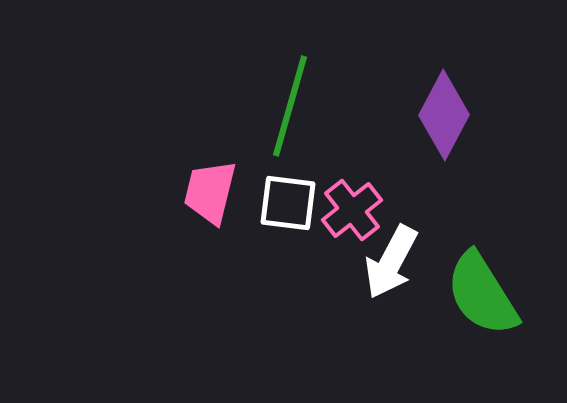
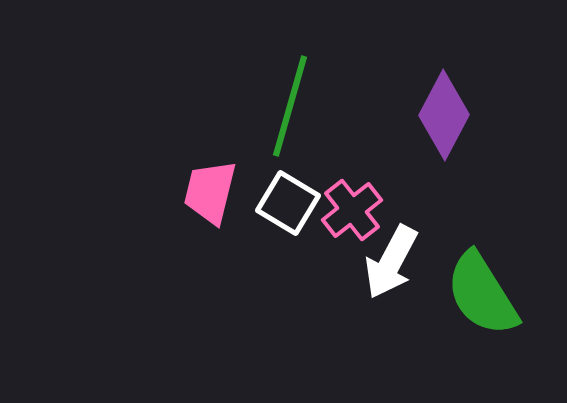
white square: rotated 24 degrees clockwise
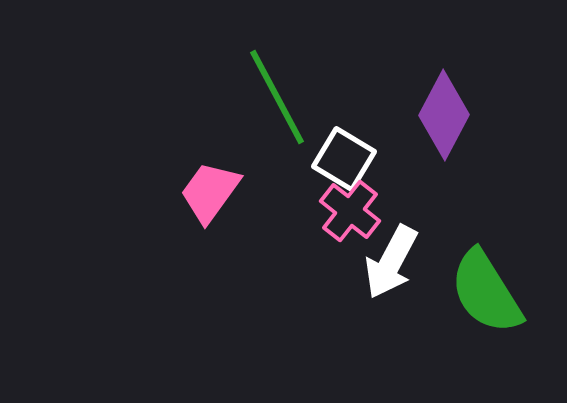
green line: moved 13 px left, 9 px up; rotated 44 degrees counterclockwise
pink trapezoid: rotated 22 degrees clockwise
white square: moved 56 px right, 44 px up
pink cross: moved 2 px left, 1 px down; rotated 14 degrees counterclockwise
green semicircle: moved 4 px right, 2 px up
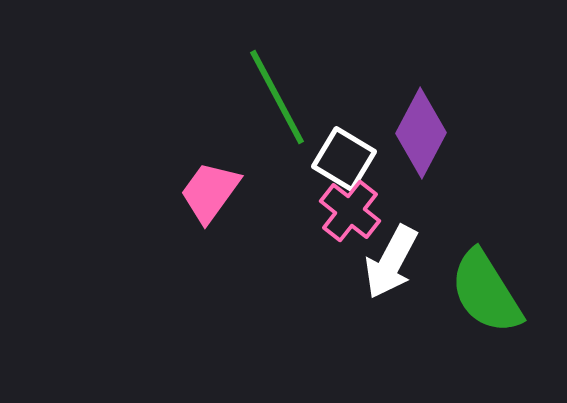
purple diamond: moved 23 px left, 18 px down
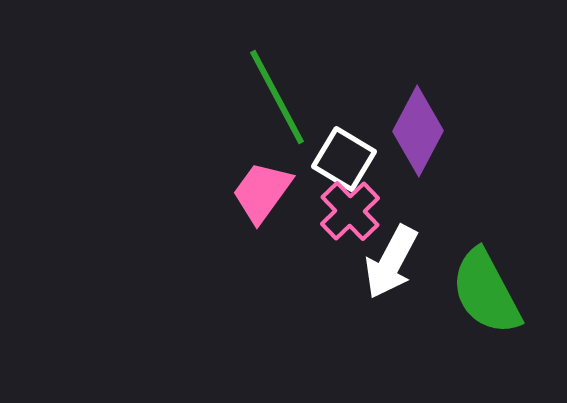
purple diamond: moved 3 px left, 2 px up
pink trapezoid: moved 52 px right
pink cross: rotated 8 degrees clockwise
green semicircle: rotated 4 degrees clockwise
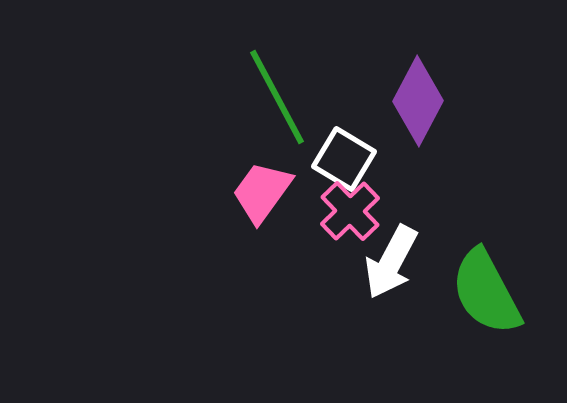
purple diamond: moved 30 px up
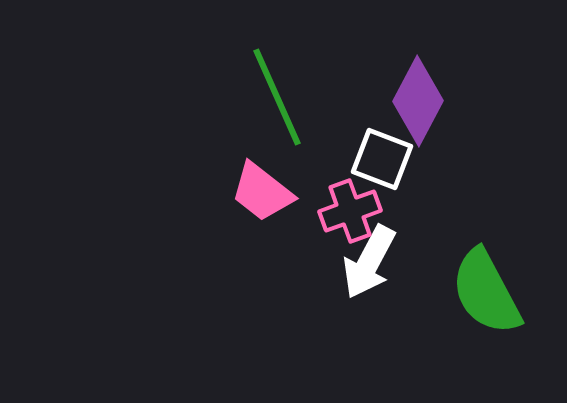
green line: rotated 4 degrees clockwise
white square: moved 38 px right; rotated 10 degrees counterclockwise
pink trapezoid: rotated 88 degrees counterclockwise
pink cross: rotated 24 degrees clockwise
white arrow: moved 22 px left
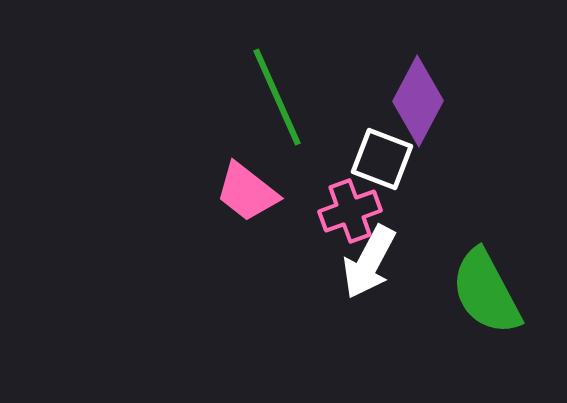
pink trapezoid: moved 15 px left
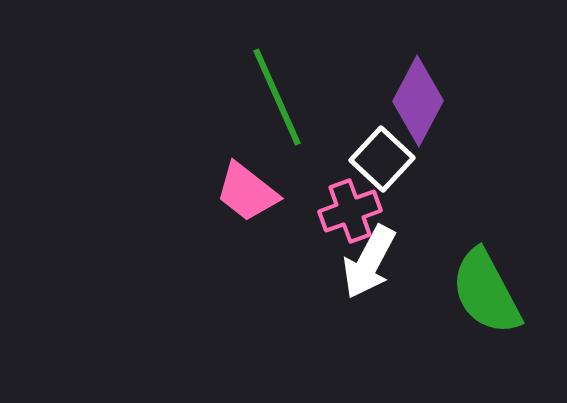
white square: rotated 22 degrees clockwise
